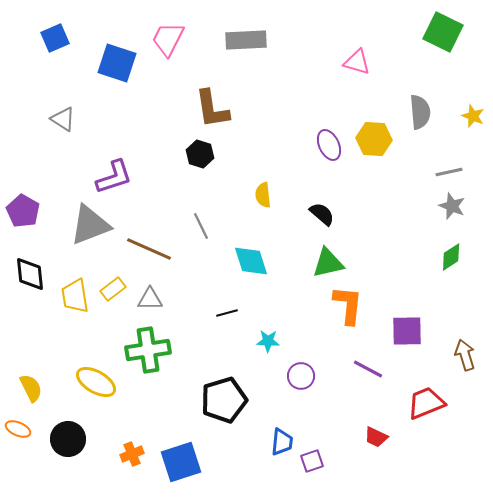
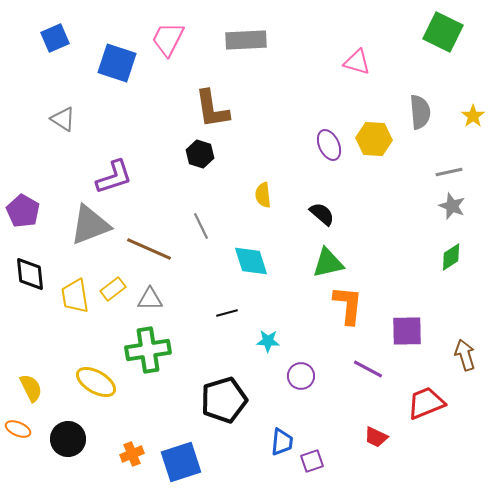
yellow star at (473, 116): rotated 15 degrees clockwise
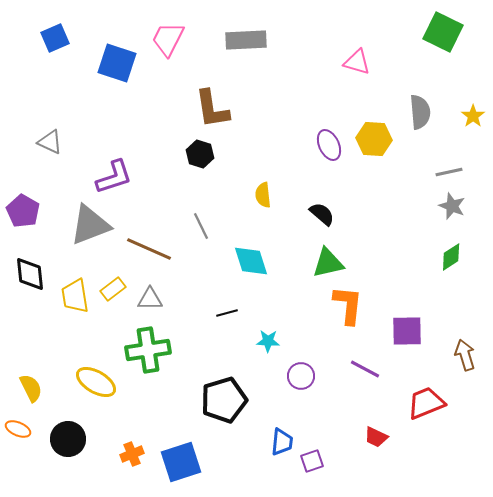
gray triangle at (63, 119): moved 13 px left, 23 px down; rotated 8 degrees counterclockwise
purple line at (368, 369): moved 3 px left
